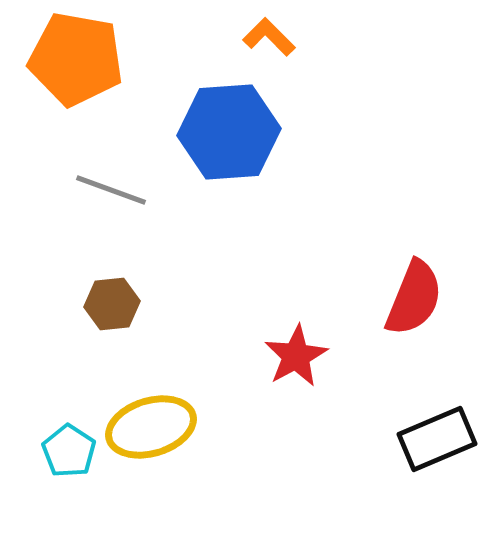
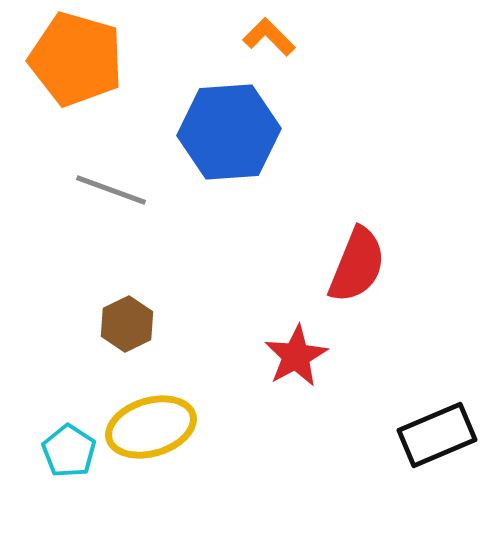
orange pentagon: rotated 6 degrees clockwise
red semicircle: moved 57 px left, 33 px up
brown hexagon: moved 15 px right, 20 px down; rotated 20 degrees counterclockwise
black rectangle: moved 4 px up
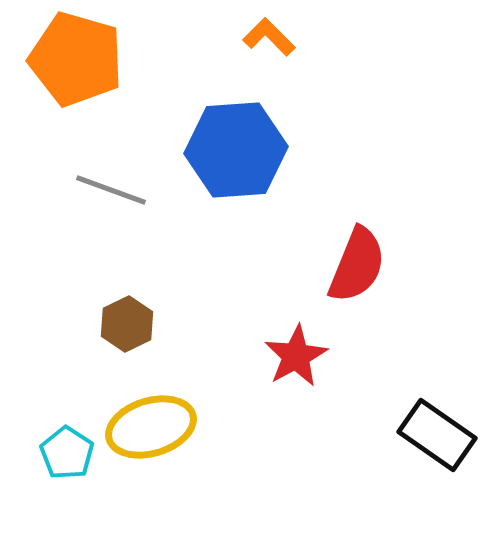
blue hexagon: moved 7 px right, 18 px down
black rectangle: rotated 58 degrees clockwise
cyan pentagon: moved 2 px left, 2 px down
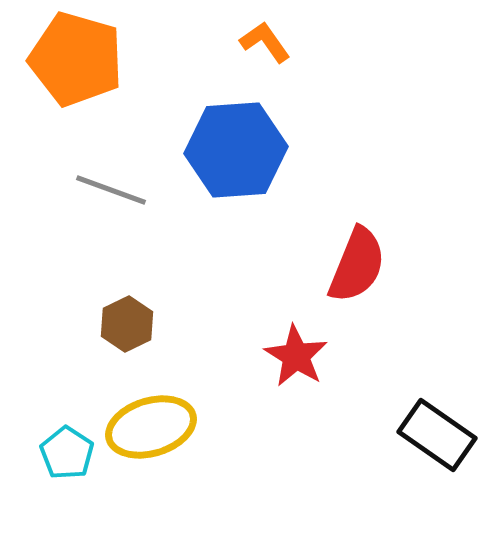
orange L-shape: moved 4 px left, 5 px down; rotated 10 degrees clockwise
red star: rotated 12 degrees counterclockwise
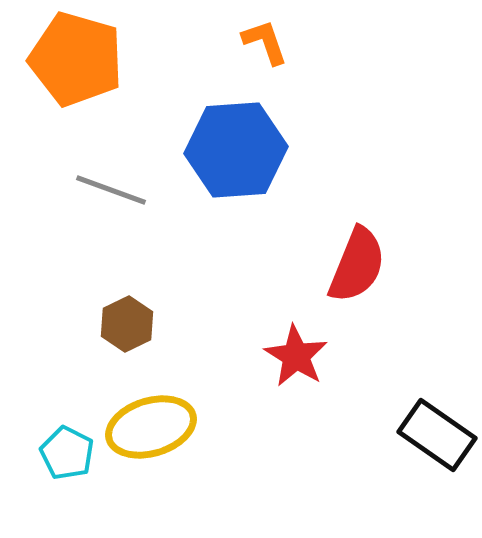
orange L-shape: rotated 16 degrees clockwise
cyan pentagon: rotated 6 degrees counterclockwise
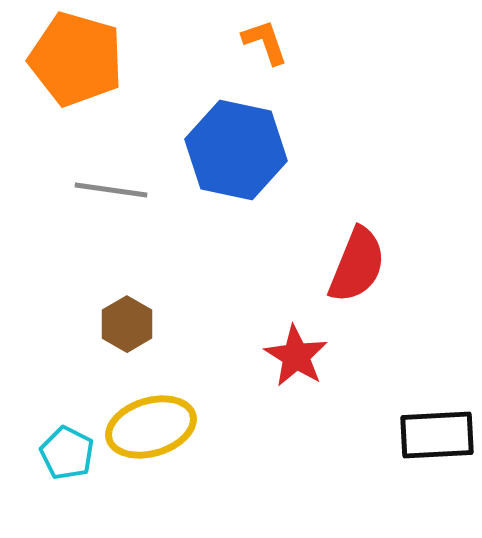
blue hexagon: rotated 16 degrees clockwise
gray line: rotated 12 degrees counterclockwise
brown hexagon: rotated 4 degrees counterclockwise
black rectangle: rotated 38 degrees counterclockwise
